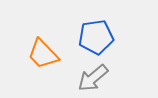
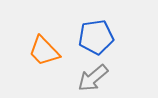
orange trapezoid: moved 1 px right, 3 px up
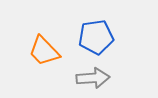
gray arrow: rotated 144 degrees counterclockwise
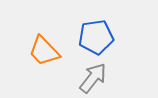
gray arrow: rotated 48 degrees counterclockwise
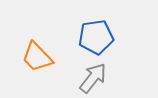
orange trapezoid: moved 7 px left, 6 px down
